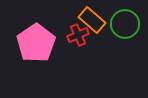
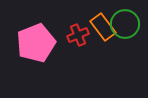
orange rectangle: moved 11 px right, 7 px down; rotated 12 degrees clockwise
pink pentagon: rotated 12 degrees clockwise
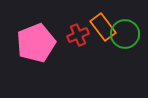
green circle: moved 10 px down
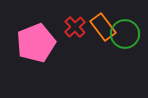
red cross: moved 3 px left, 8 px up; rotated 20 degrees counterclockwise
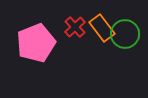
orange rectangle: moved 1 px left, 1 px down
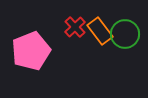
orange rectangle: moved 2 px left, 3 px down
pink pentagon: moved 5 px left, 8 px down
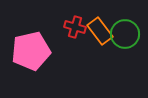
red cross: rotated 30 degrees counterclockwise
pink pentagon: rotated 9 degrees clockwise
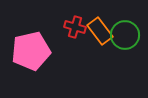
green circle: moved 1 px down
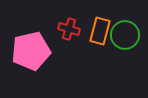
red cross: moved 6 px left, 2 px down
orange rectangle: rotated 52 degrees clockwise
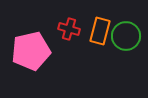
green circle: moved 1 px right, 1 px down
